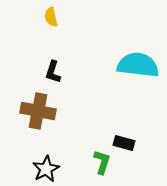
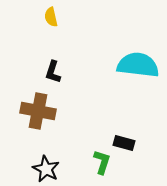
black star: rotated 16 degrees counterclockwise
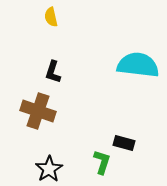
brown cross: rotated 8 degrees clockwise
black star: moved 3 px right; rotated 12 degrees clockwise
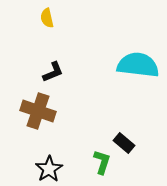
yellow semicircle: moved 4 px left, 1 px down
black L-shape: rotated 130 degrees counterclockwise
black rectangle: rotated 25 degrees clockwise
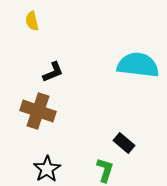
yellow semicircle: moved 15 px left, 3 px down
green L-shape: moved 3 px right, 8 px down
black star: moved 2 px left
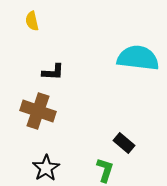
cyan semicircle: moved 7 px up
black L-shape: rotated 25 degrees clockwise
black star: moved 1 px left, 1 px up
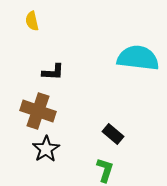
black rectangle: moved 11 px left, 9 px up
black star: moved 19 px up
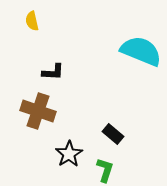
cyan semicircle: moved 3 px right, 7 px up; rotated 15 degrees clockwise
black star: moved 23 px right, 5 px down
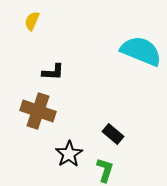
yellow semicircle: rotated 36 degrees clockwise
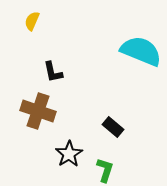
black L-shape: rotated 75 degrees clockwise
black rectangle: moved 7 px up
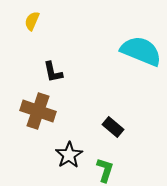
black star: moved 1 px down
